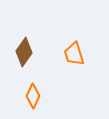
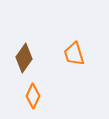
brown diamond: moved 6 px down
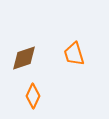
brown diamond: rotated 36 degrees clockwise
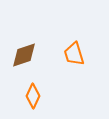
brown diamond: moved 3 px up
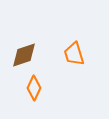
orange diamond: moved 1 px right, 8 px up
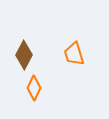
brown diamond: rotated 44 degrees counterclockwise
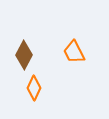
orange trapezoid: moved 2 px up; rotated 10 degrees counterclockwise
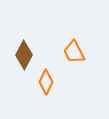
orange diamond: moved 12 px right, 6 px up
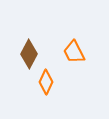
brown diamond: moved 5 px right, 1 px up
